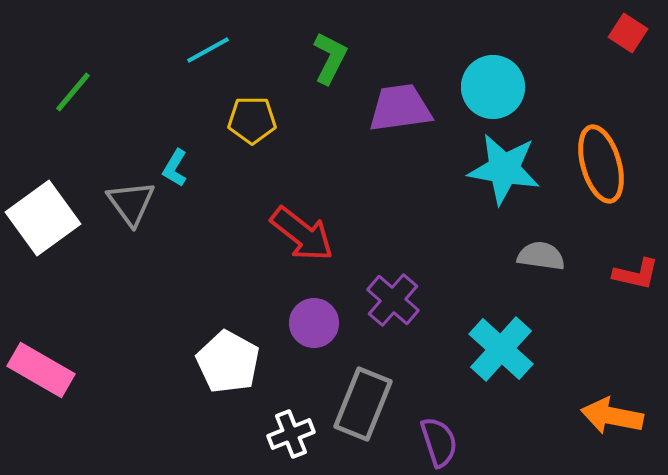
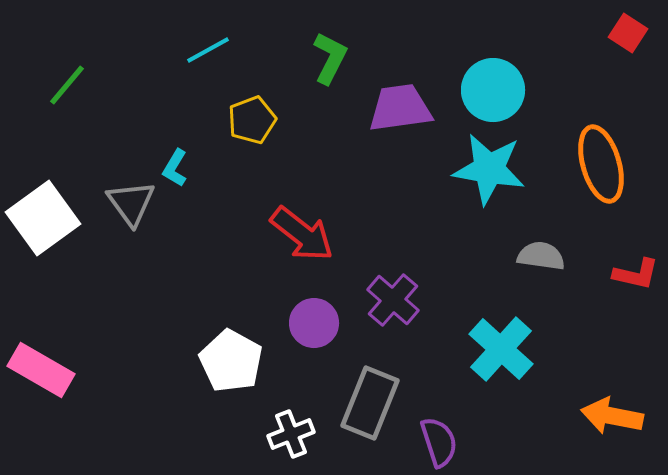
cyan circle: moved 3 px down
green line: moved 6 px left, 7 px up
yellow pentagon: rotated 21 degrees counterclockwise
cyan star: moved 15 px left
white pentagon: moved 3 px right, 1 px up
gray rectangle: moved 7 px right, 1 px up
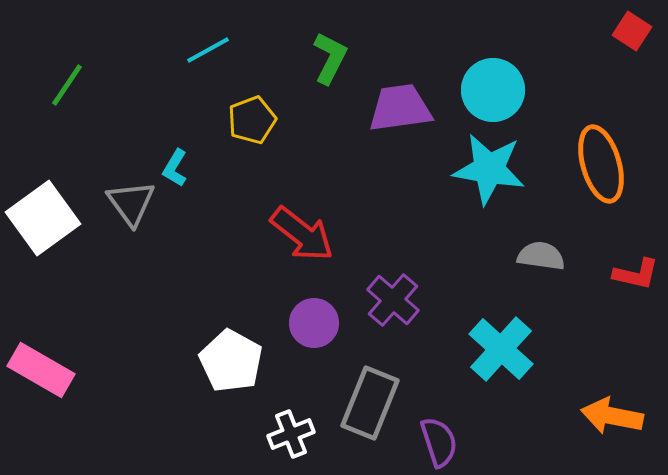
red square: moved 4 px right, 2 px up
green line: rotated 6 degrees counterclockwise
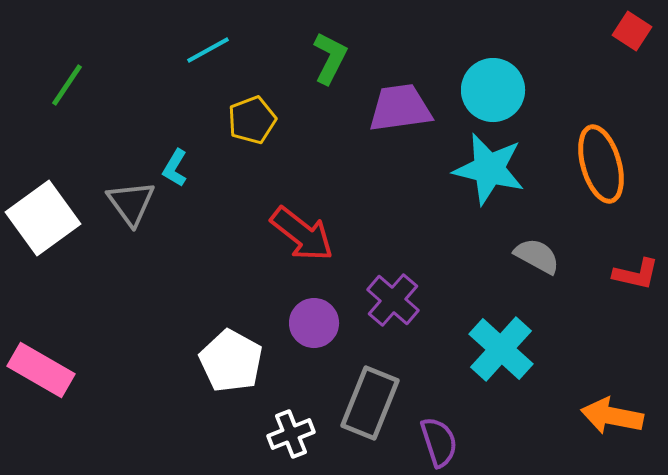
cyan star: rotated 4 degrees clockwise
gray semicircle: moved 4 px left; rotated 21 degrees clockwise
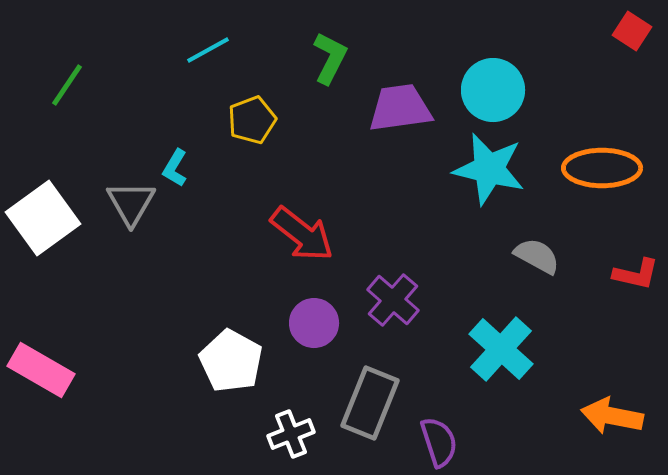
orange ellipse: moved 1 px right, 4 px down; rotated 74 degrees counterclockwise
gray triangle: rotated 6 degrees clockwise
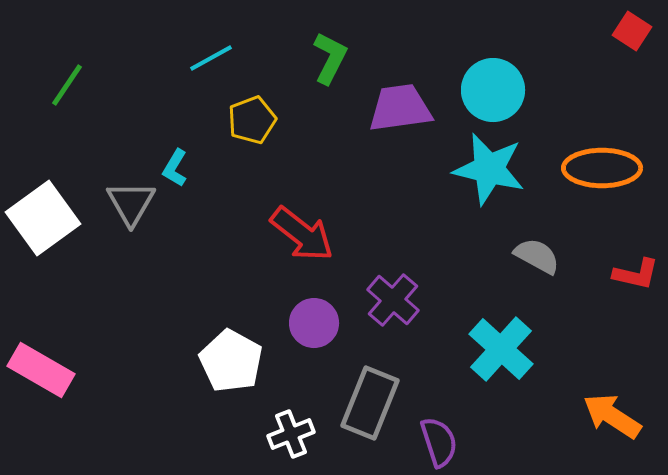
cyan line: moved 3 px right, 8 px down
orange arrow: rotated 22 degrees clockwise
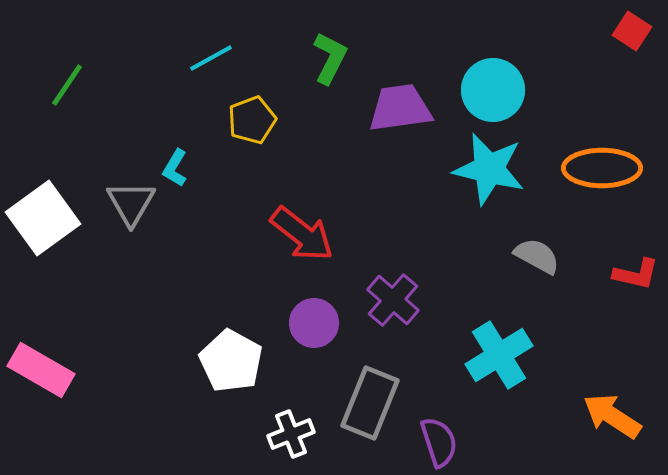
cyan cross: moved 2 px left, 6 px down; rotated 16 degrees clockwise
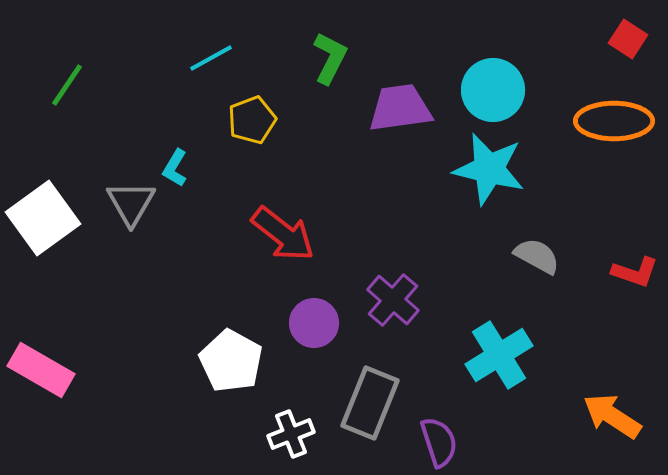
red square: moved 4 px left, 8 px down
orange ellipse: moved 12 px right, 47 px up
red arrow: moved 19 px left
red L-shape: moved 1 px left, 2 px up; rotated 6 degrees clockwise
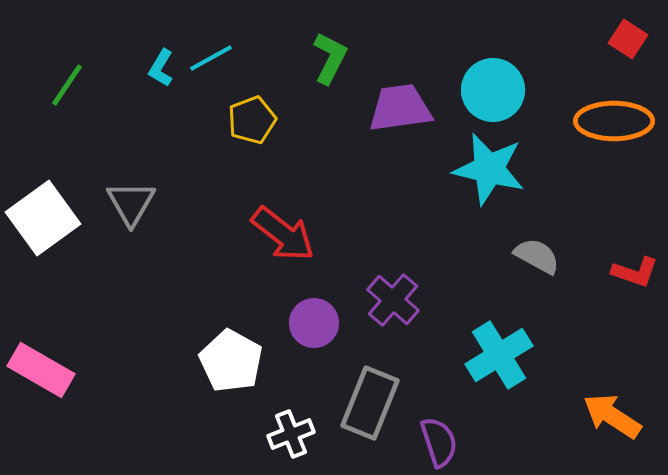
cyan L-shape: moved 14 px left, 100 px up
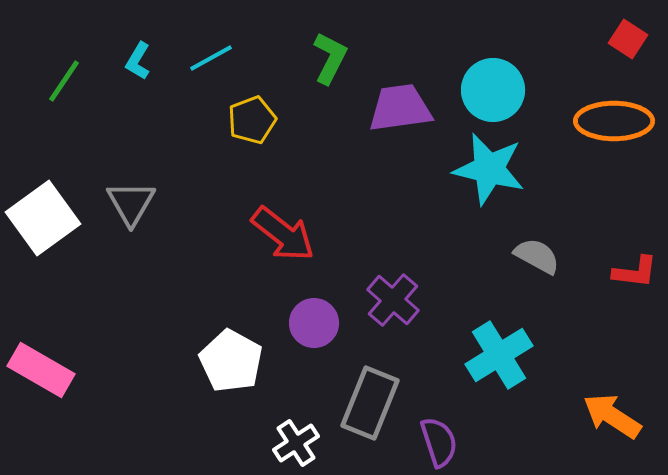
cyan L-shape: moved 23 px left, 7 px up
green line: moved 3 px left, 4 px up
red L-shape: rotated 12 degrees counterclockwise
white cross: moved 5 px right, 9 px down; rotated 12 degrees counterclockwise
